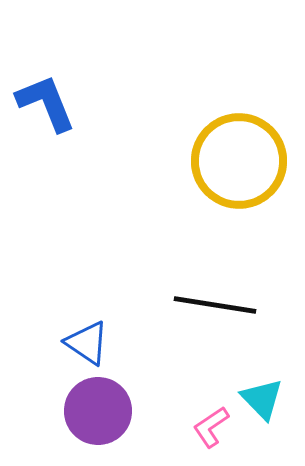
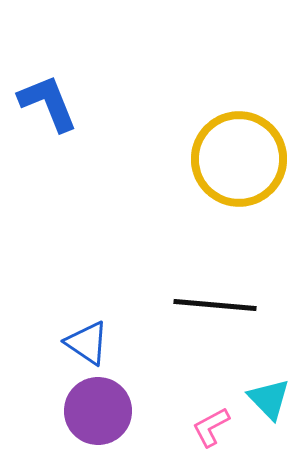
blue L-shape: moved 2 px right
yellow circle: moved 2 px up
black line: rotated 4 degrees counterclockwise
cyan triangle: moved 7 px right
pink L-shape: rotated 6 degrees clockwise
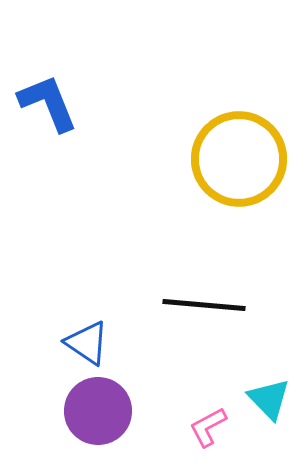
black line: moved 11 px left
pink L-shape: moved 3 px left
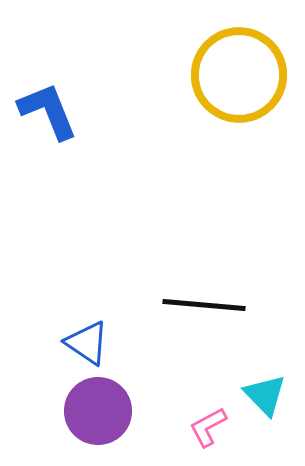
blue L-shape: moved 8 px down
yellow circle: moved 84 px up
cyan triangle: moved 4 px left, 4 px up
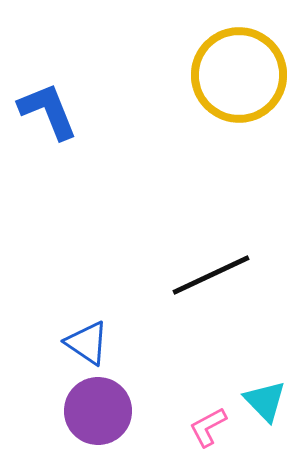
black line: moved 7 px right, 30 px up; rotated 30 degrees counterclockwise
cyan triangle: moved 6 px down
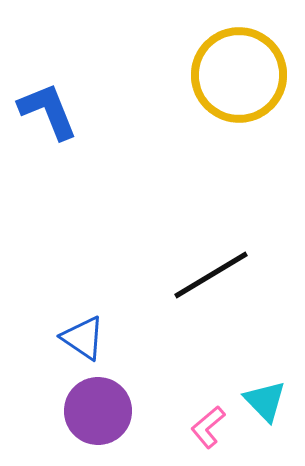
black line: rotated 6 degrees counterclockwise
blue triangle: moved 4 px left, 5 px up
pink L-shape: rotated 12 degrees counterclockwise
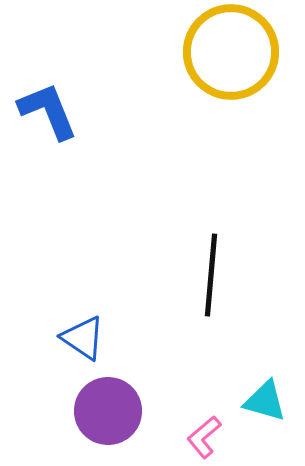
yellow circle: moved 8 px left, 23 px up
black line: rotated 54 degrees counterclockwise
cyan triangle: rotated 30 degrees counterclockwise
purple circle: moved 10 px right
pink L-shape: moved 4 px left, 10 px down
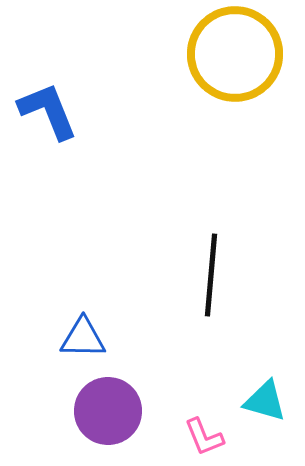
yellow circle: moved 4 px right, 2 px down
blue triangle: rotated 33 degrees counterclockwise
pink L-shape: rotated 72 degrees counterclockwise
